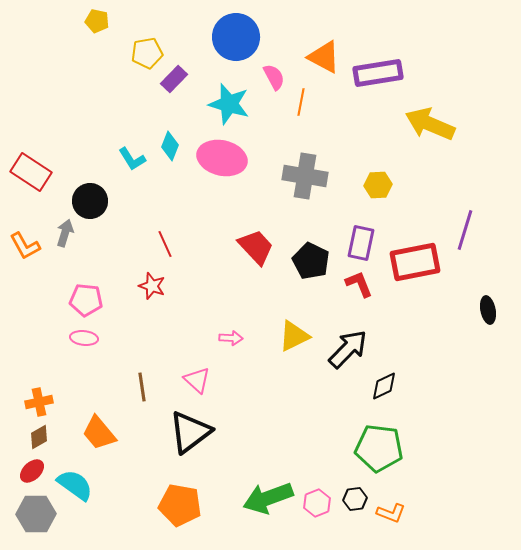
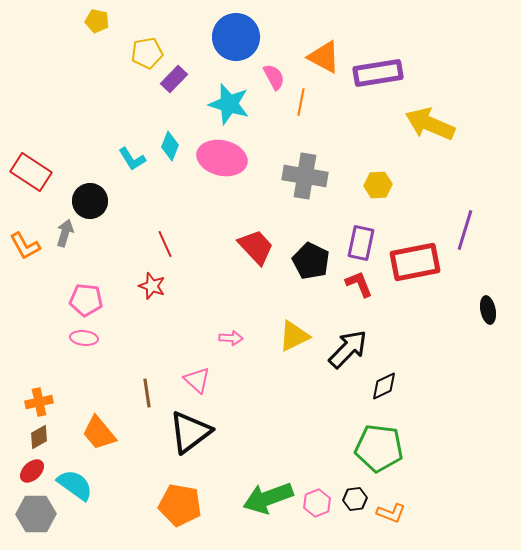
brown line at (142, 387): moved 5 px right, 6 px down
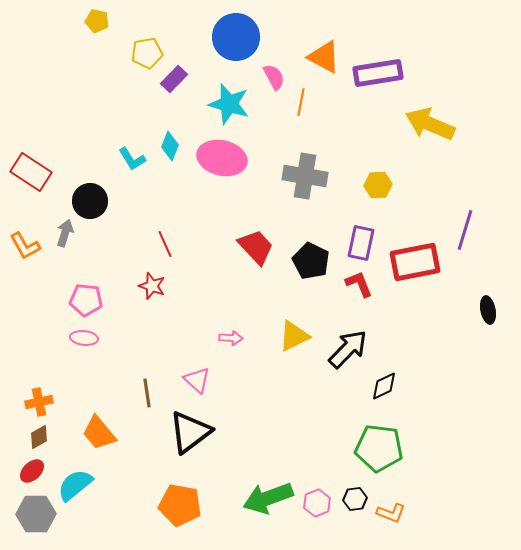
cyan semicircle at (75, 485): rotated 75 degrees counterclockwise
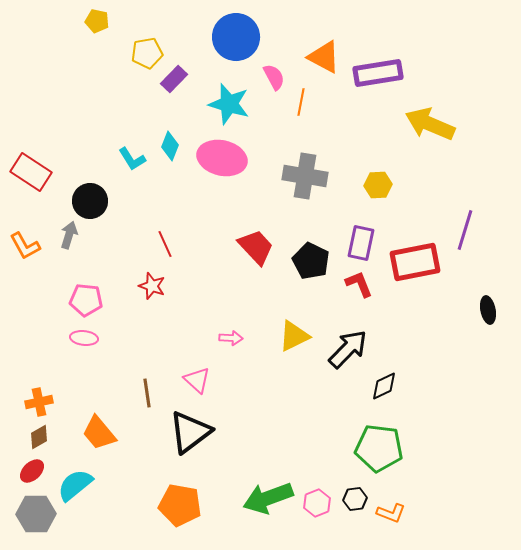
gray arrow at (65, 233): moved 4 px right, 2 px down
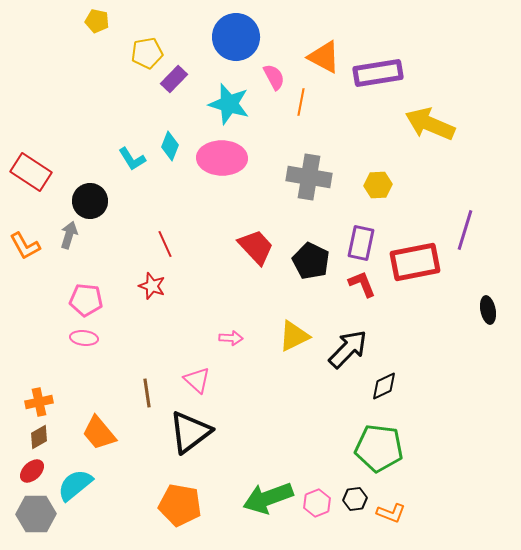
pink ellipse at (222, 158): rotated 12 degrees counterclockwise
gray cross at (305, 176): moved 4 px right, 1 px down
red L-shape at (359, 284): moved 3 px right
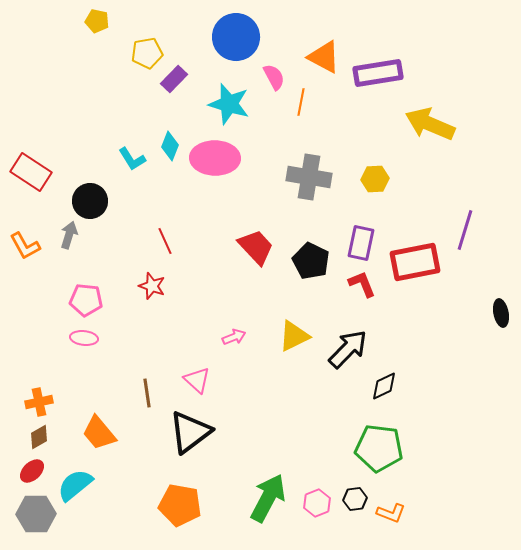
pink ellipse at (222, 158): moved 7 px left
yellow hexagon at (378, 185): moved 3 px left, 6 px up
red line at (165, 244): moved 3 px up
black ellipse at (488, 310): moved 13 px right, 3 px down
pink arrow at (231, 338): moved 3 px right, 1 px up; rotated 25 degrees counterclockwise
green arrow at (268, 498): rotated 138 degrees clockwise
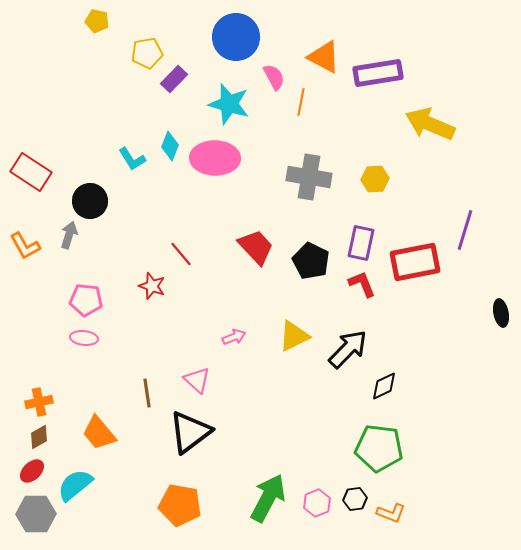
red line at (165, 241): moved 16 px right, 13 px down; rotated 16 degrees counterclockwise
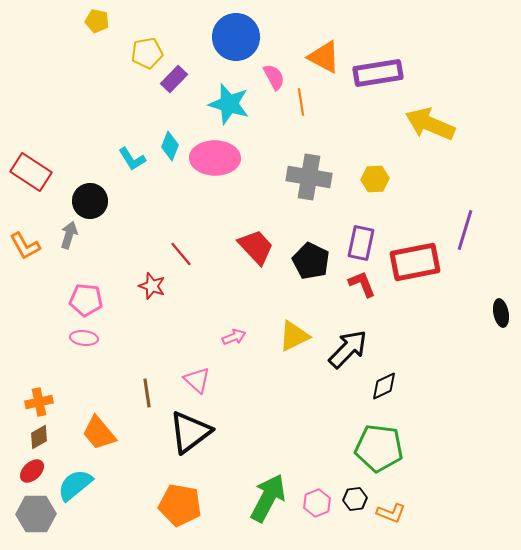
orange line at (301, 102): rotated 20 degrees counterclockwise
